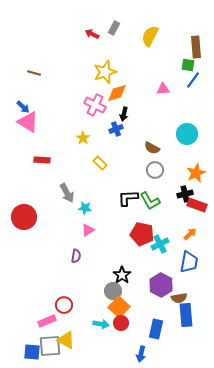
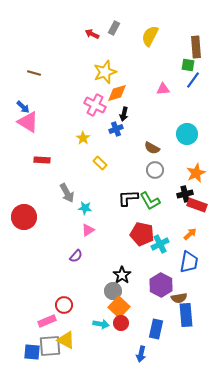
purple semicircle at (76, 256): rotated 32 degrees clockwise
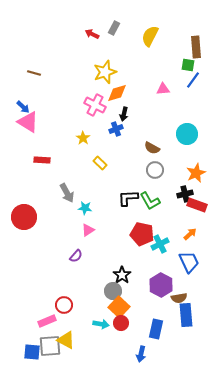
blue trapezoid at (189, 262): rotated 35 degrees counterclockwise
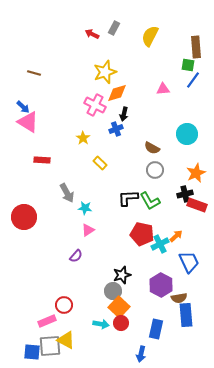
orange arrow at (190, 234): moved 14 px left, 2 px down
black star at (122, 275): rotated 18 degrees clockwise
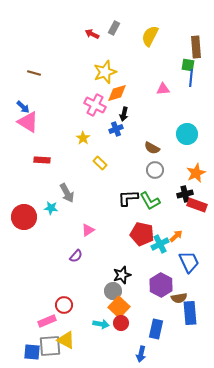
blue line at (193, 80): moved 2 px left, 2 px up; rotated 30 degrees counterclockwise
cyan star at (85, 208): moved 34 px left
blue rectangle at (186, 315): moved 4 px right, 2 px up
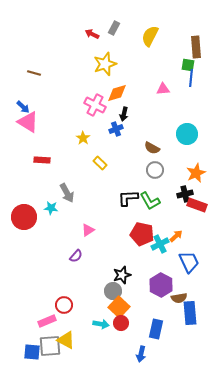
yellow star at (105, 72): moved 8 px up
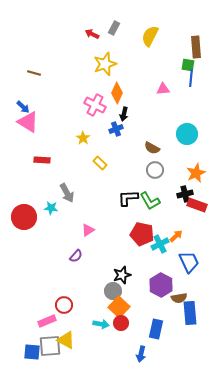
orange diamond at (117, 93): rotated 50 degrees counterclockwise
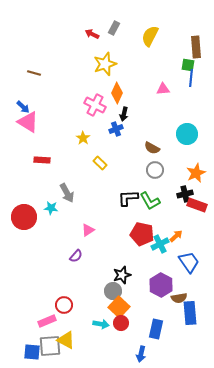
blue trapezoid at (189, 262): rotated 10 degrees counterclockwise
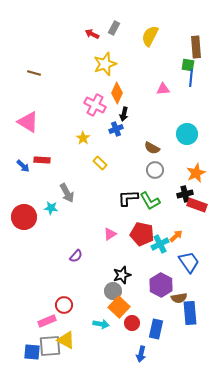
blue arrow at (23, 107): moved 59 px down
pink triangle at (88, 230): moved 22 px right, 4 px down
red circle at (121, 323): moved 11 px right
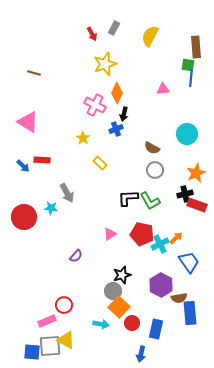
red arrow at (92, 34): rotated 144 degrees counterclockwise
orange arrow at (176, 236): moved 2 px down
